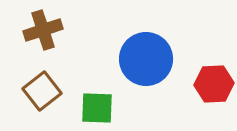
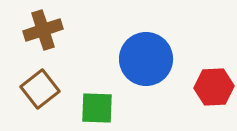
red hexagon: moved 3 px down
brown square: moved 2 px left, 2 px up
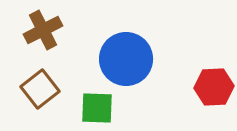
brown cross: rotated 9 degrees counterclockwise
blue circle: moved 20 px left
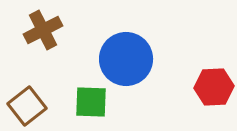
brown square: moved 13 px left, 17 px down
green square: moved 6 px left, 6 px up
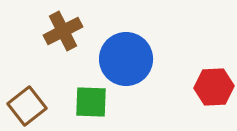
brown cross: moved 20 px right, 1 px down
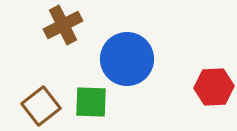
brown cross: moved 6 px up
blue circle: moved 1 px right
brown square: moved 14 px right
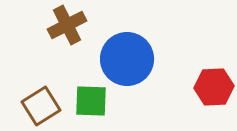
brown cross: moved 4 px right
green square: moved 1 px up
brown square: rotated 6 degrees clockwise
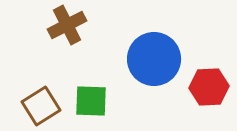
blue circle: moved 27 px right
red hexagon: moved 5 px left
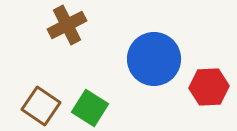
green square: moved 1 px left, 7 px down; rotated 30 degrees clockwise
brown square: rotated 24 degrees counterclockwise
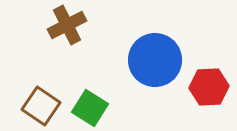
blue circle: moved 1 px right, 1 px down
